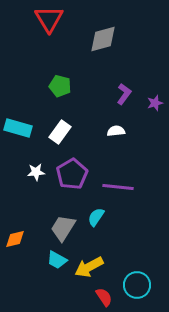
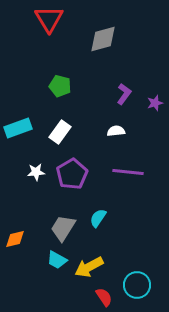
cyan rectangle: rotated 36 degrees counterclockwise
purple line: moved 10 px right, 15 px up
cyan semicircle: moved 2 px right, 1 px down
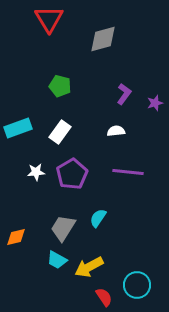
orange diamond: moved 1 px right, 2 px up
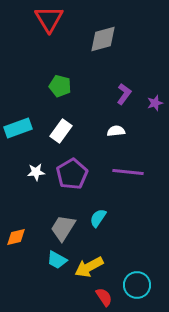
white rectangle: moved 1 px right, 1 px up
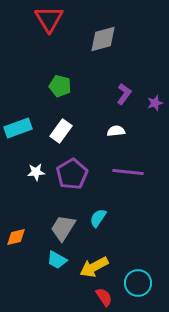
yellow arrow: moved 5 px right
cyan circle: moved 1 px right, 2 px up
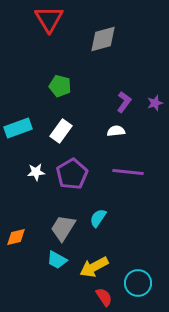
purple L-shape: moved 8 px down
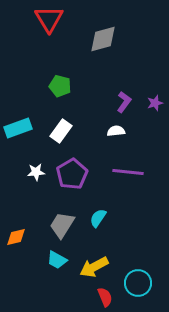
gray trapezoid: moved 1 px left, 3 px up
red semicircle: moved 1 px right; rotated 12 degrees clockwise
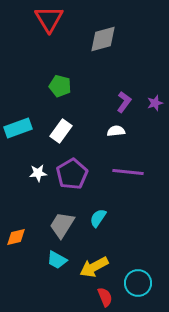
white star: moved 2 px right, 1 px down
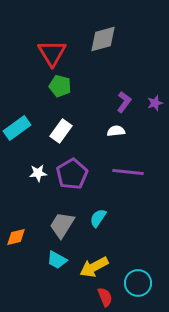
red triangle: moved 3 px right, 34 px down
cyan rectangle: moved 1 px left; rotated 16 degrees counterclockwise
